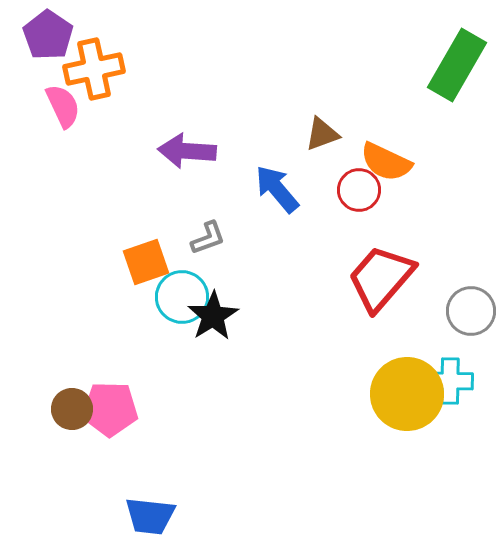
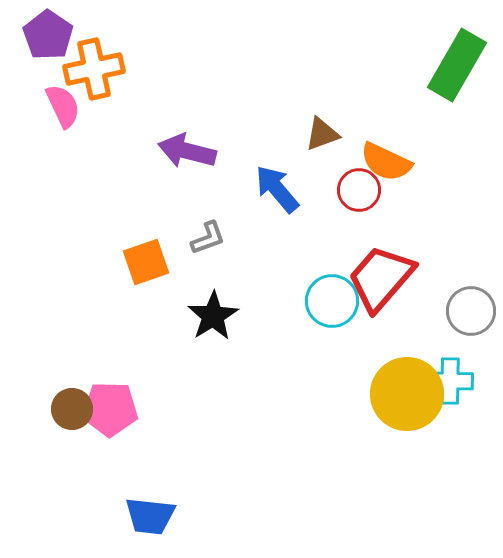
purple arrow: rotated 10 degrees clockwise
cyan circle: moved 150 px right, 4 px down
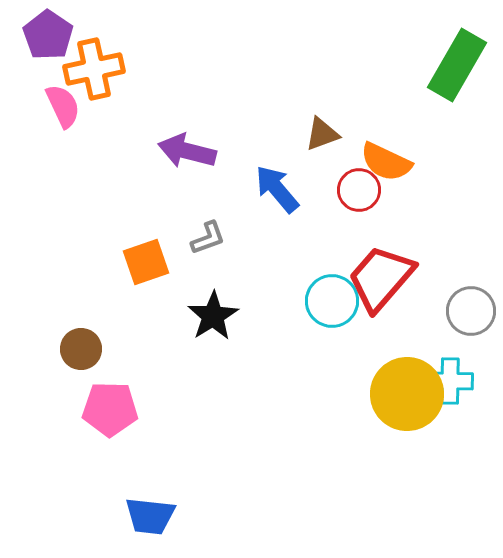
brown circle: moved 9 px right, 60 px up
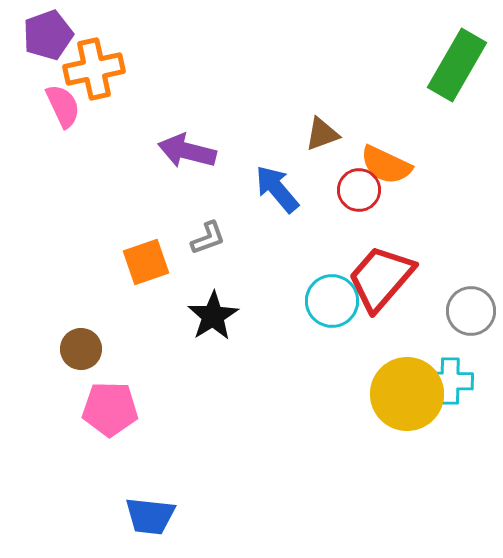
purple pentagon: rotated 18 degrees clockwise
orange semicircle: moved 3 px down
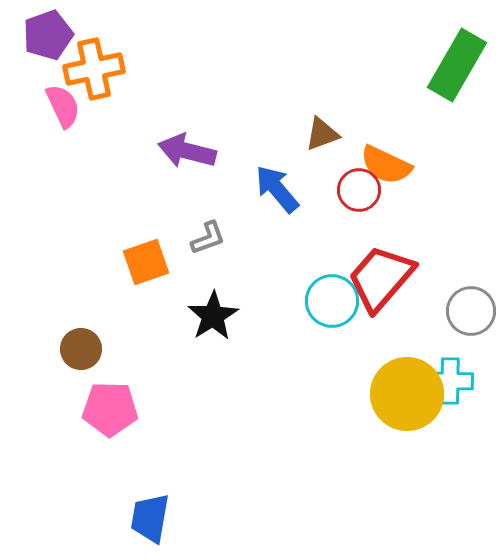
blue trapezoid: moved 2 px down; rotated 94 degrees clockwise
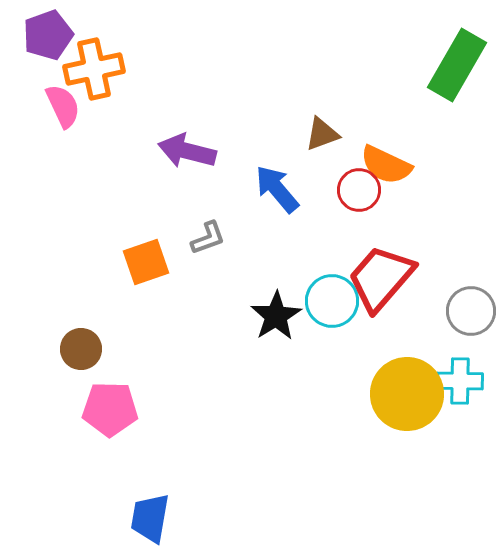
black star: moved 63 px right
cyan cross: moved 10 px right
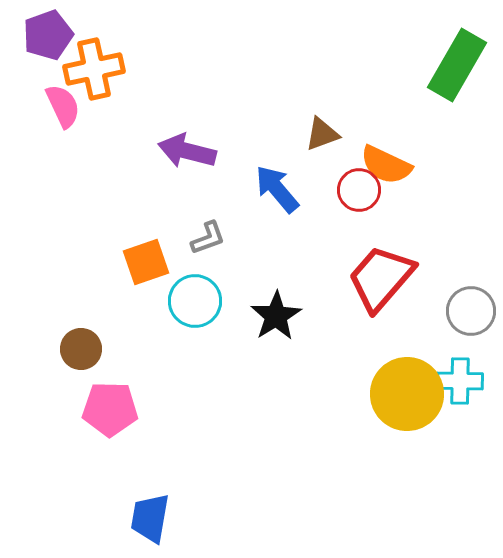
cyan circle: moved 137 px left
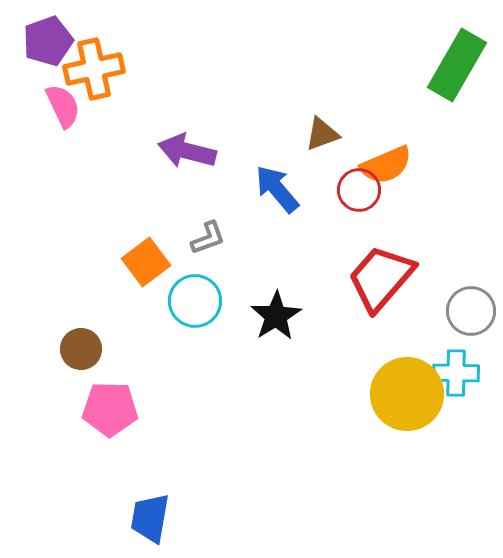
purple pentagon: moved 6 px down
orange semicircle: rotated 48 degrees counterclockwise
orange square: rotated 18 degrees counterclockwise
cyan cross: moved 4 px left, 8 px up
